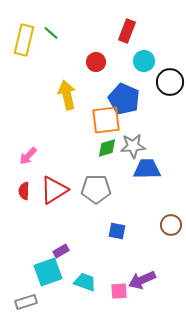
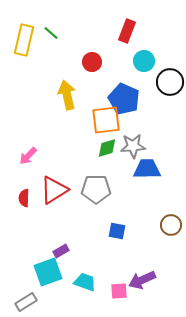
red circle: moved 4 px left
red semicircle: moved 7 px down
gray rectangle: rotated 15 degrees counterclockwise
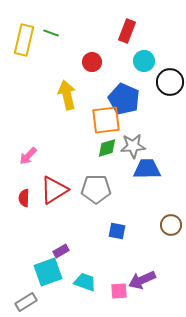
green line: rotated 21 degrees counterclockwise
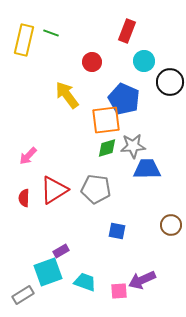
yellow arrow: rotated 24 degrees counterclockwise
gray pentagon: rotated 8 degrees clockwise
gray rectangle: moved 3 px left, 7 px up
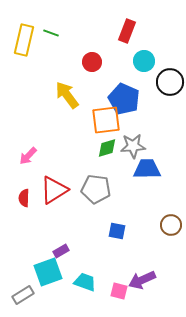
pink square: rotated 18 degrees clockwise
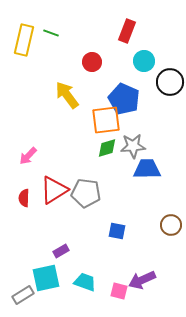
gray pentagon: moved 10 px left, 4 px down
cyan square: moved 2 px left, 6 px down; rotated 8 degrees clockwise
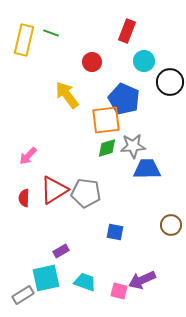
blue square: moved 2 px left, 1 px down
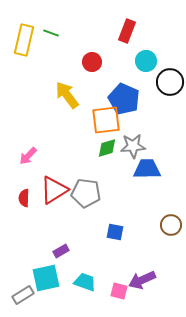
cyan circle: moved 2 px right
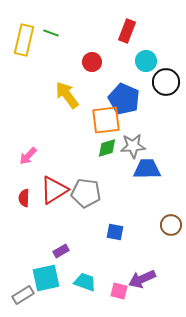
black circle: moved 4 px left
purple arrow: moved 1 px up
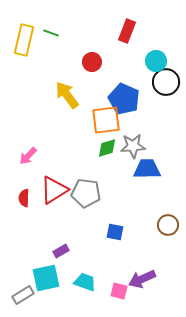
cyan circle: moved 10 px right
brown circle: moved 3 px left
